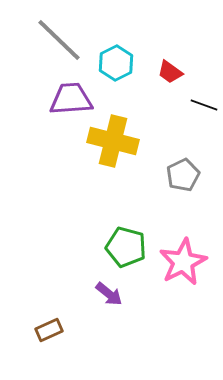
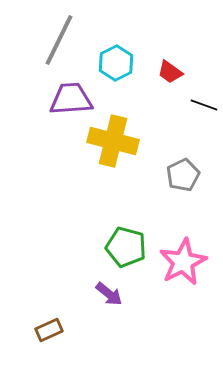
gray line: rotated 72 degrees clockwise
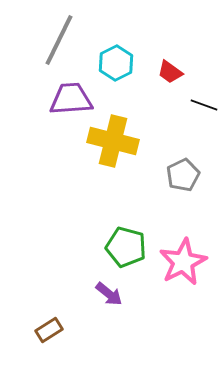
brown rectangle: rotated 8 degrees counterclockwise
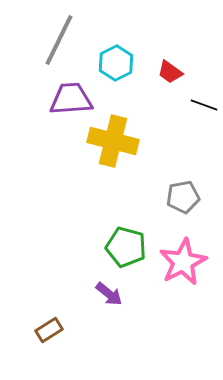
gray pentagon: moved 22 px down; rotated 16 degrees clockwise
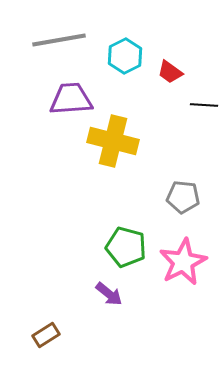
gray line: rotated 54 degrees clockwise
cyan hexagon: moved 9 px right, 7 px up
black line: rotated 16 degrees counterclockwise
gray pentagon: rotated 16 degrees clockwise
brown rectangle: moved 3 px left, 5 px down
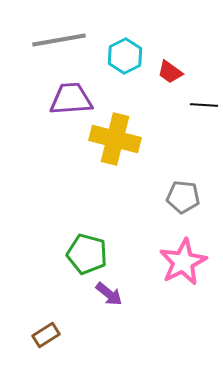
yellow cross: moved 2 px right, 2 px up
green pentagon: moved 39 px left, 7 px down
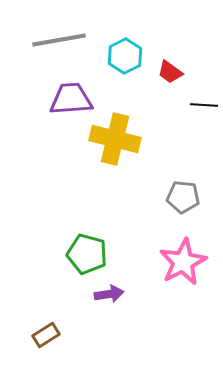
purple arrow: rotated 48 degrees counterclockwise
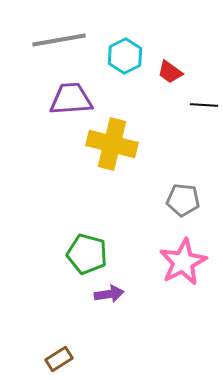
yellow cross: moved 3 px left, 5 px down
gray pentagon: moved 3 px down
brown rectangle: moved 13 px right, 24 px down
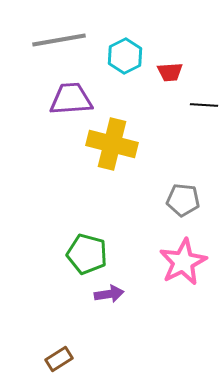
red trapezoid: rotated 40 degrees counterclockwise
